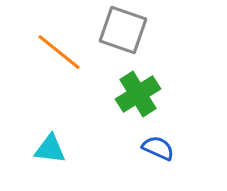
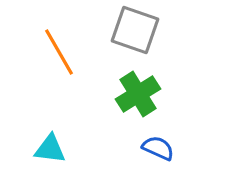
gray square: moved 12 px right
orange line: rotated 21 degrees clockwise
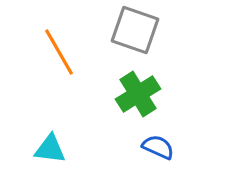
blue semicircle: moved 1 px up
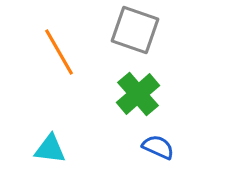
green cross: rotated 9 degrees counterclockwise
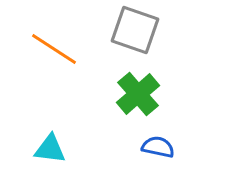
orange line: moved 5 px left, 3 px up; rotated 27 degrees counterclockwise
blue semicircle: rotated 12 degrees counterclockwise
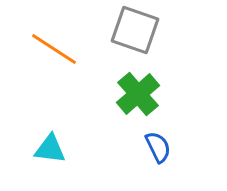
blue semicircle: rotated 52 degrees clockwise
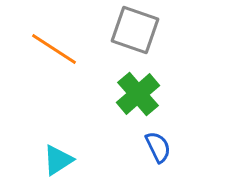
cyan triangle: moved 8 px right, 11 px down; rotated 40 degrees counterclockwise
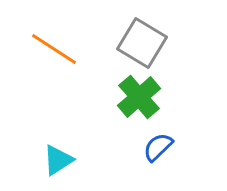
gray square: moved 7 px right, 13 px down; rotated 12 degrees clockwise
green cross: moved 1 px right, 3 px down
blue semicircle: rotated 108 degrees counterclockwise
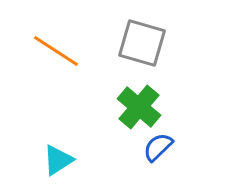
gray square: rotated 15 degrees counterclockwise
orange line: moved 2 px right, 2 px down
green cross: moved 10 px down; rotated 9 degrees counterclockwise
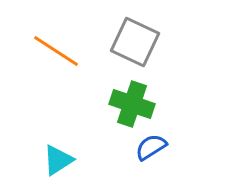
gray square: moved 7 px left, 1 px up; rotated 9 degrees clockwise
green cross: moved 7 px left, 3 px up; rotated 21 degrees counterclockwise
blue semicircle: moved 7 px left; rotated 12 degrees clockwise
